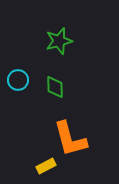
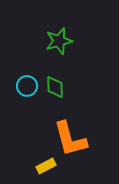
cyan circle: moved 9 px right, 6 px down
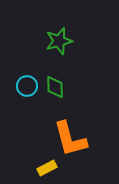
yellow rectangle: moved 1 px right, 2 px down
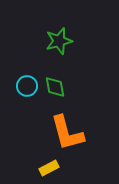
green diamond: rotated 10 degrees counterclockwise
orange L-shape: moved 3 px left, 6 px up
yellow rectangle: moved 2 px right
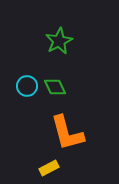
green star: rotated 12 degrees counterclockwise
green diamond: rotated 15 degrees counterclockwise
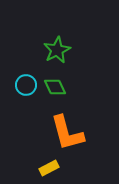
green star: moved 2 px left, 9 px down
cyan circle: moved 1 px left, 1 px up
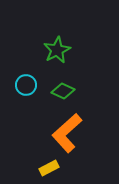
green diamond: moved 8 px right, 4 px down; rotated 40 degrees counterclockwise
orange L-shape: rotated 63 degrees clockwise
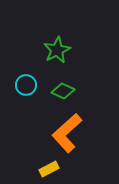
yellow rectangle: moved 1 px down
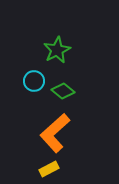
cyan circle: moved 8 px right, 4 px up
green diamond: rotated 15 degrees clockwise
orange L-shape: moved 12 px left
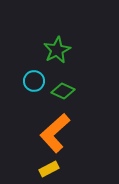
green diamond: rotated 15 degrees counterclockwise
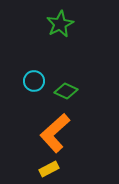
green star: moved 3 px right, 26 px up
green diamond: moved 3 px right
